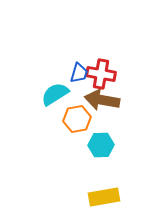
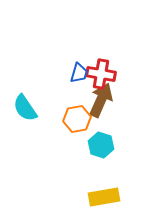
cyan semicircle: moved 30 px left, 14 px down; rotated 92 degrees counterclockwise
brown arrow: moved 1 px left; rotated 104 degrees clockwise
cyan hexagon: rotated 20 degrees clockwise
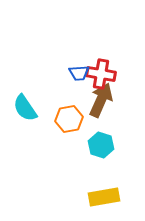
blue trapezoid: rotated 70 degrees clockwise
orange hexagon: moved 8 px left
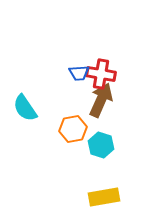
orange hexagon: moved 4 px right, 10 px down
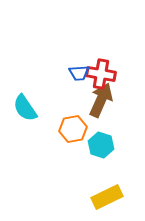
yellow rectangle: moved 3 px right; rotated 16 degrees counterclockwise
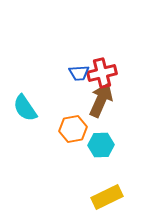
red cross: moved 1 px right, 1 px up; rotated 24 degrees counterclockwise
cyan hexagon: rotated 20 degrees counterclockwise
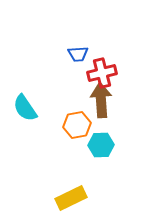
blue trapezoid: moved 1 px left, 19 px up
brown arrow: rotated 28 degrees counterclockwise
orange hexagon: moved 4 px right, 4 px up
yellow rectangle: moved 36 px left, 1 px down
